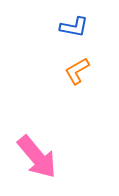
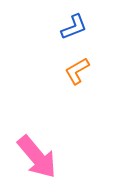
blue L-shape: rotated 32 degrees counterclockwise
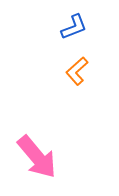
orange L-shape: rotated 12 degrees counterclockwise
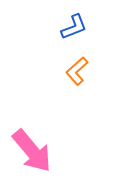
pink arrow: moved 5 px left, 6 px up
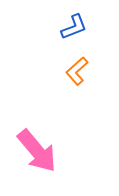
pink arrow: moved 5 px right
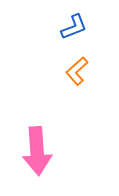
pink arrow: rotated 36 degrees clockwise
